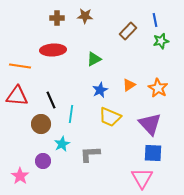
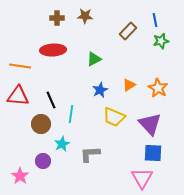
red triangle: moved 1 px right
yellow trapezoid: moved 4 px right
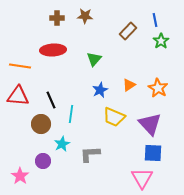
green star: rotated 21 degrees counterclockwise
green triangle: rotated 21 degrees counterclockwise
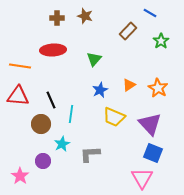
brown star: rotated 14 degrees clockwise
blue line: moved 5 px left, 7 px up; rotated 48 degrees counterclockwise
blue square: rotated 18 degrees clockwise
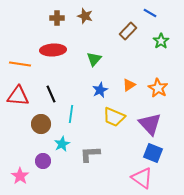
orange line: moved 2 px up
black line: moved 6 px up
pink triangle: rotated 25 degrees counterclockwise
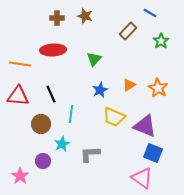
purple triangle: moved 5 px left, 2 px down; rotated 25 degrees counterclockwise
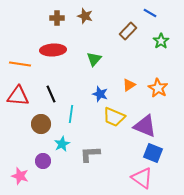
blue star: moved 4 px down; rotated 28 degrees counterclockwise
pink star: rotated 18 degrees counterclockwise
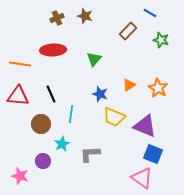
brown cross: rotated 24 degrees counterclockwise
green star: moved 1 px up; rotated 21 degrees counterclockwise
blue square: moved 1 px down
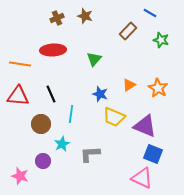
pink triangle: rotated 10 degrees counterclockwise
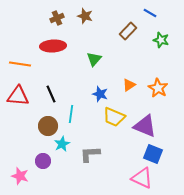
red ellipse: moved 4 px up
brown circle: moved 7 px right, 2 px down
